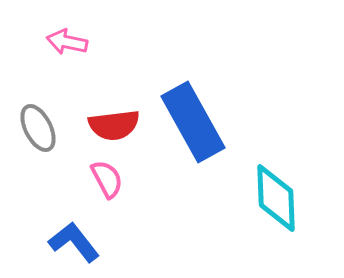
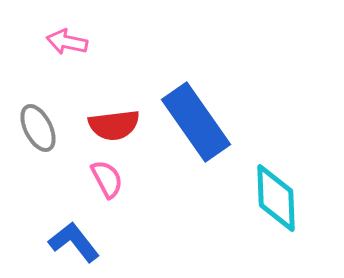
blue rectangle: moved 3 px right; rotated 6 degrees counterclockwise
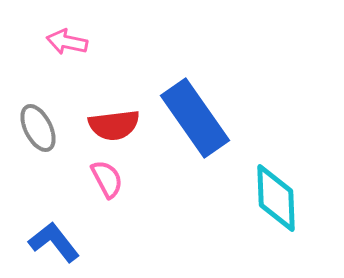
blue rectangle: moved 1 px left, 4 px up
blue L-shape: moved 20 px left
